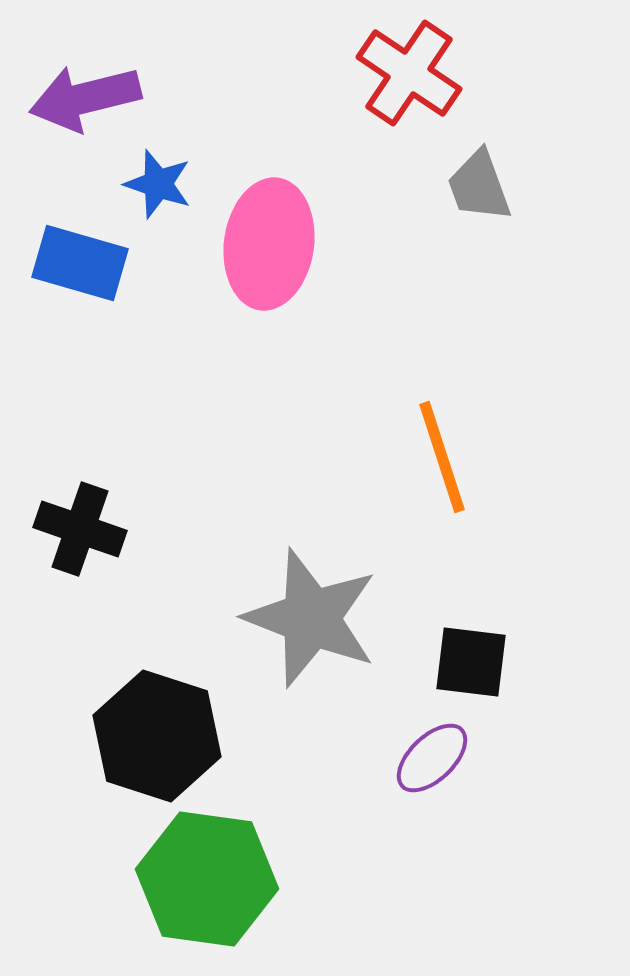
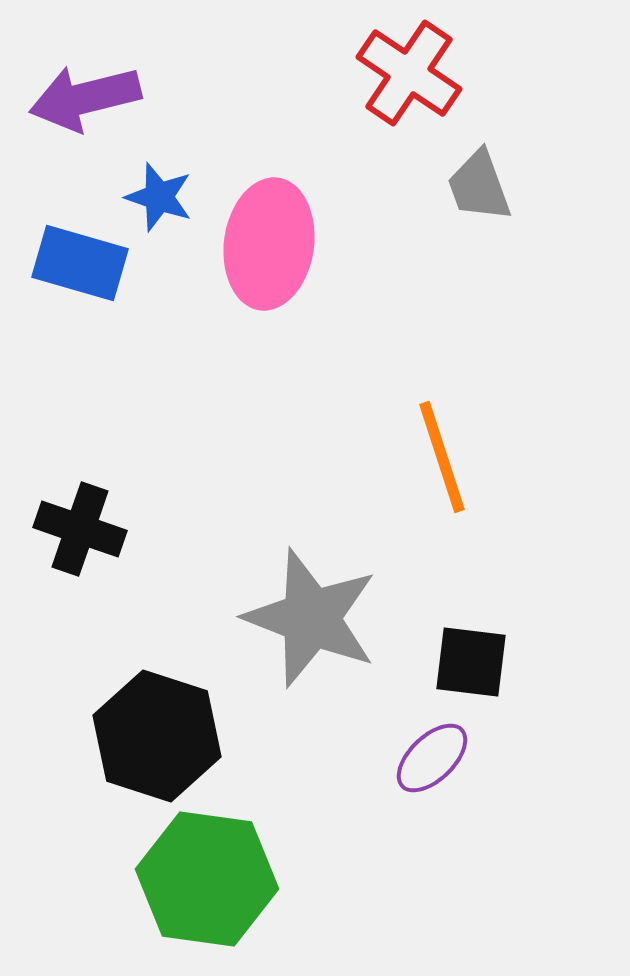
blue star: moved 1 px right, 13 px down
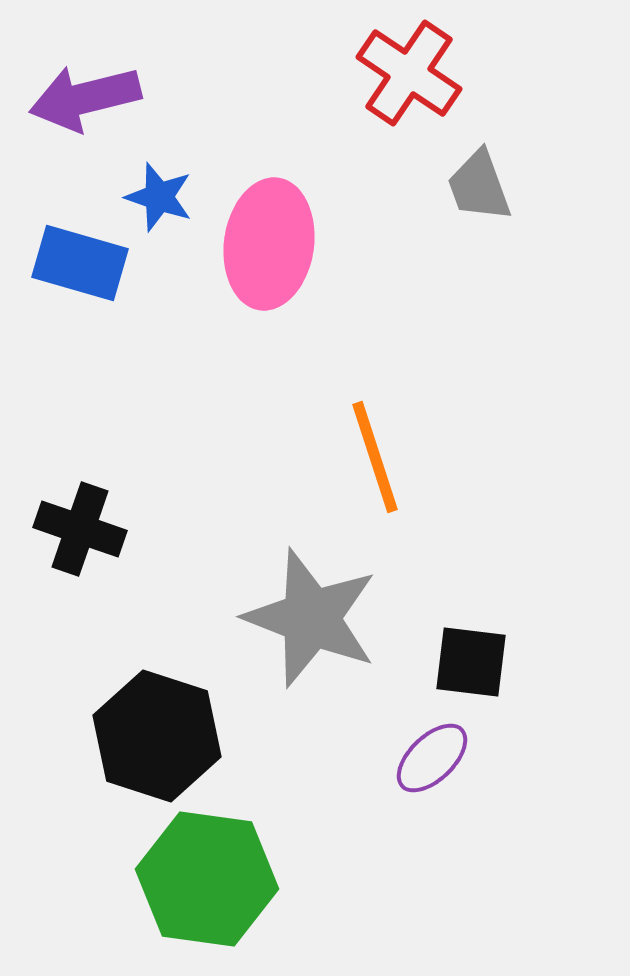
orange line: moved 67 px left
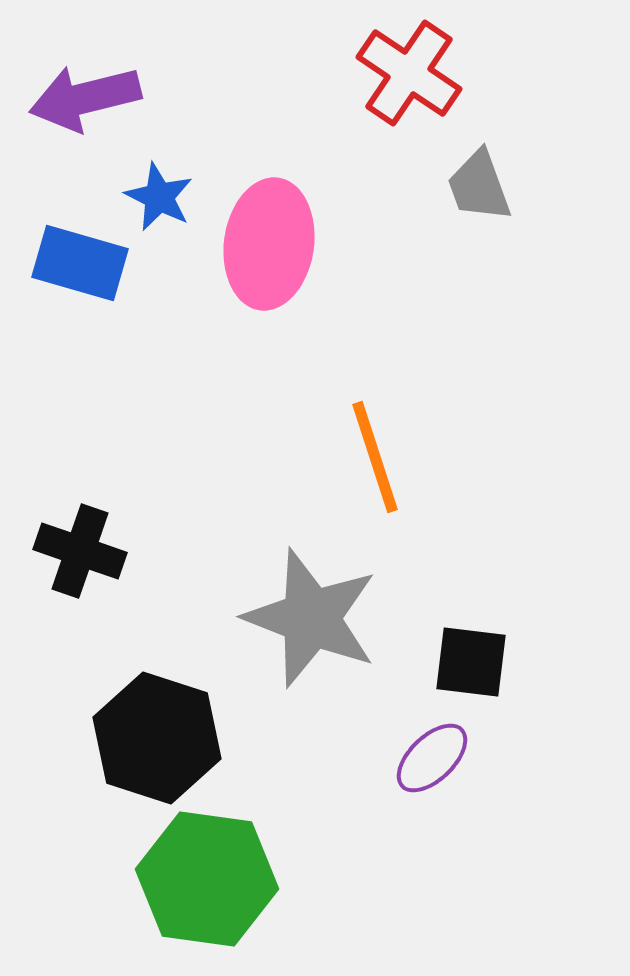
blue star: rotated 8 degrees clockwise
black cross: moved 22 px down
black hexagon: moved 2 px down
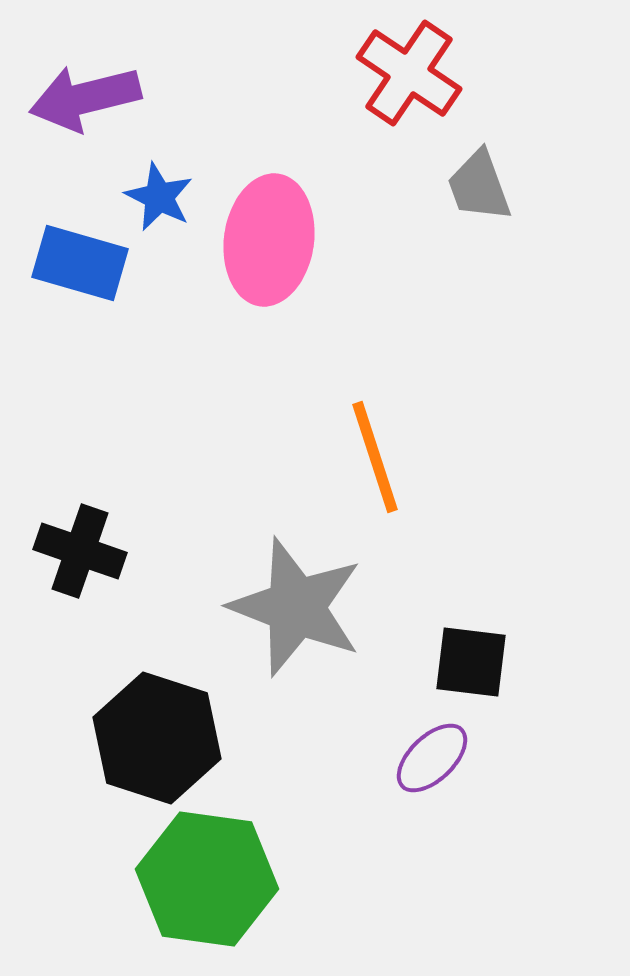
pink ellipse: moved 4 px up
gray star: moved 15 px left, 11 px up
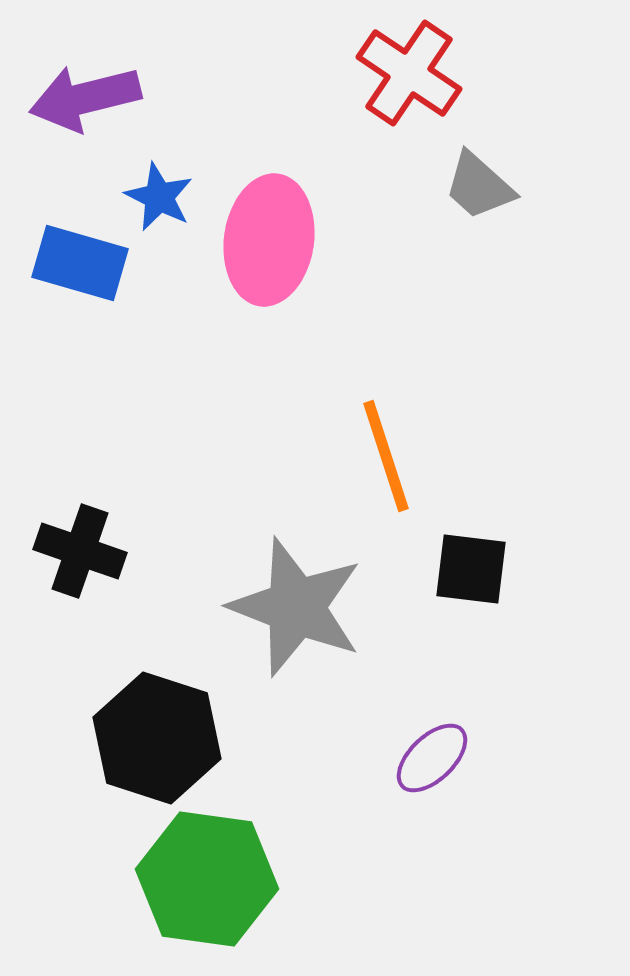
gray trapezoid: rotated 28 degrees counterclockwise
orange line: moved 11 px right, 1 px up
black square: moved 93 px up
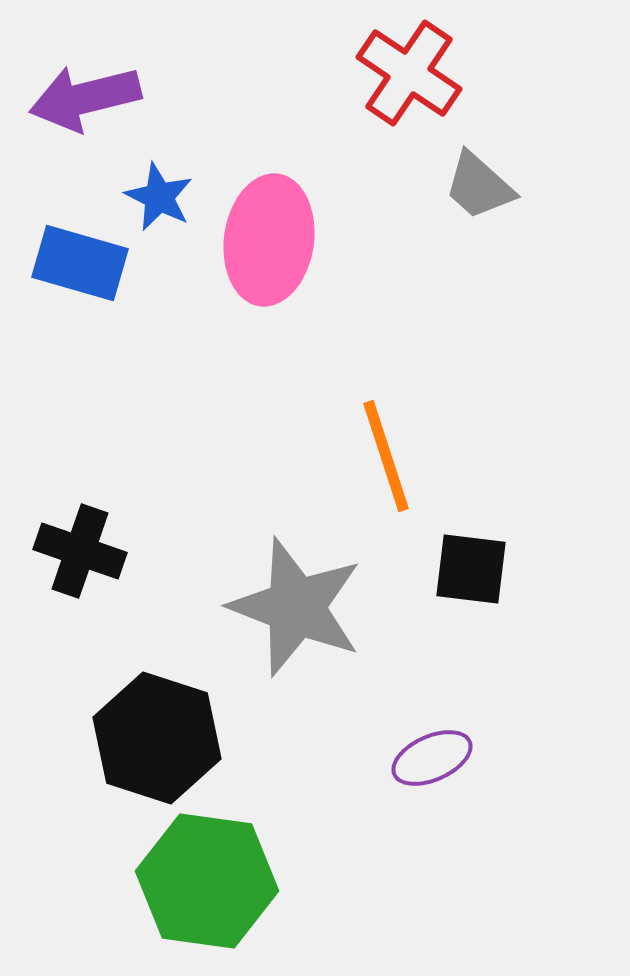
purple ellipse: rotated 20 degrees clockwise
green hexagon: moved 2 px down
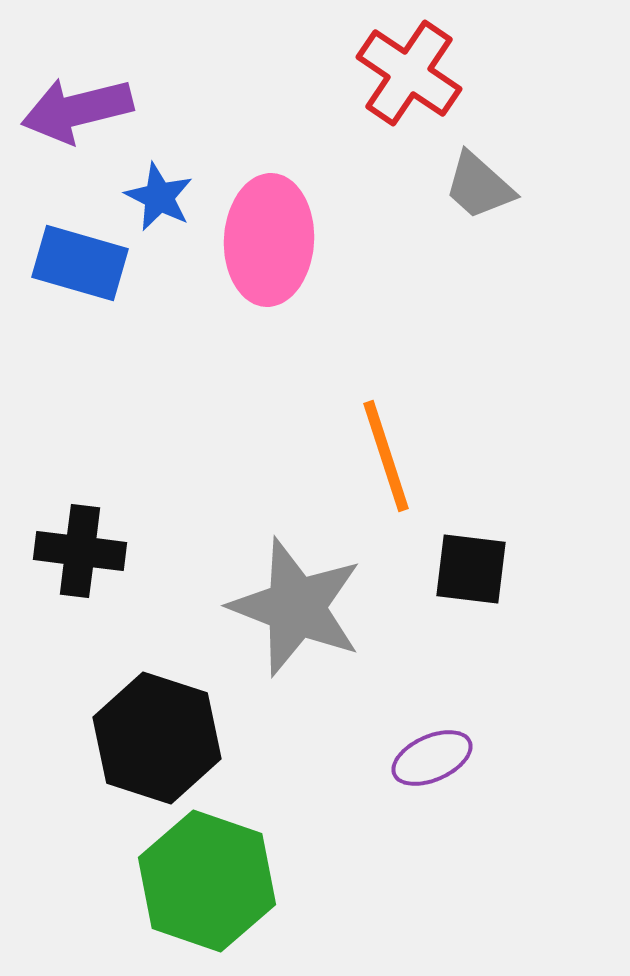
purple arrow: moved 8 px left, 12 px down
pink ellipse: rotated 5 degrees counterclockwise
black cross: rotated 12 degrees counterclockwise
green hexagon: rotated 11 degrees clockwise
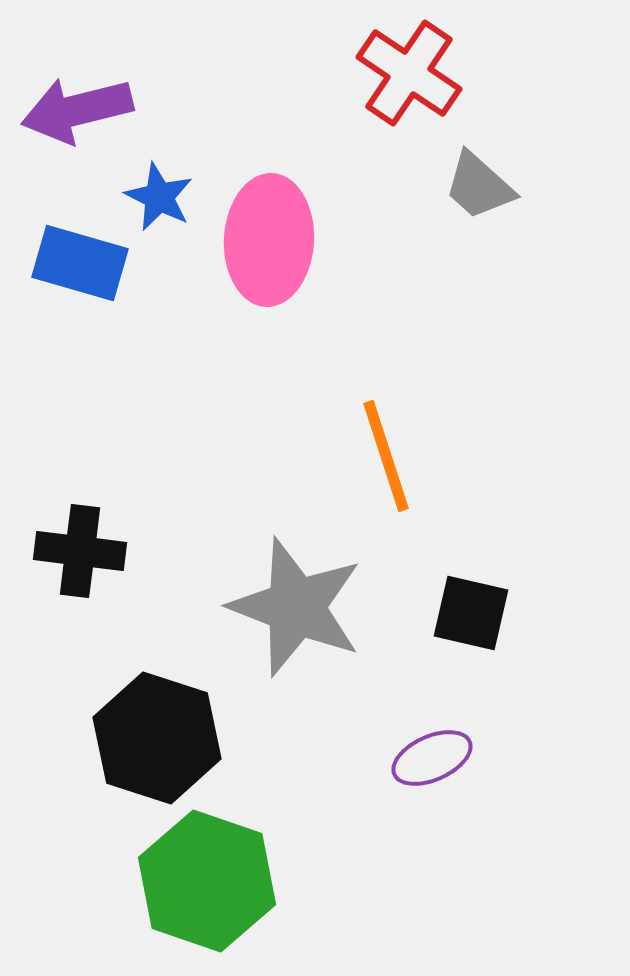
black square: moved 44 px down; rotated 6 degrees clockwise
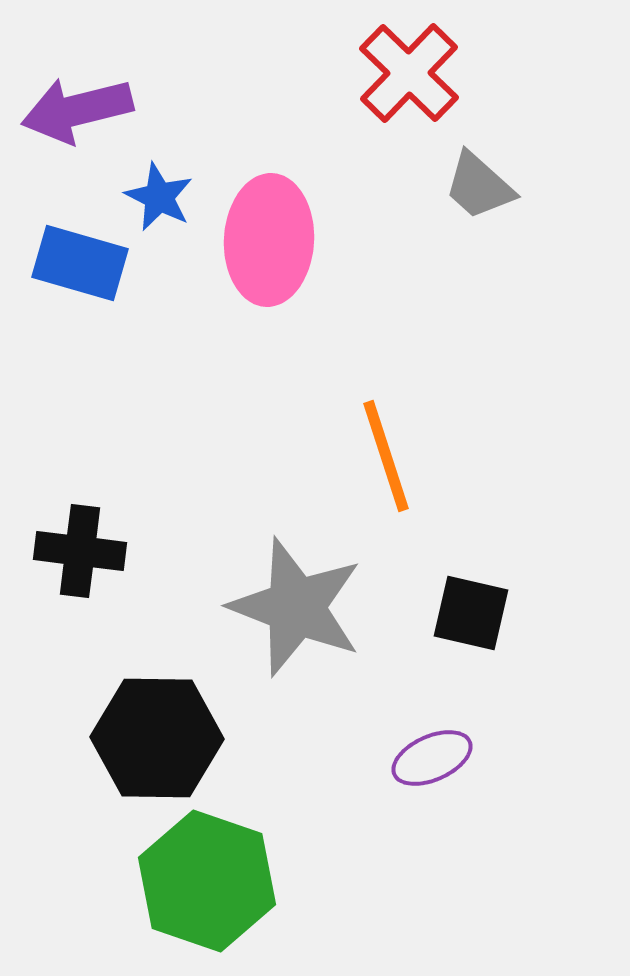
red cross: rotated 10 degrees clockwise
black hexagon: rotated 17 degrees counterclockwise
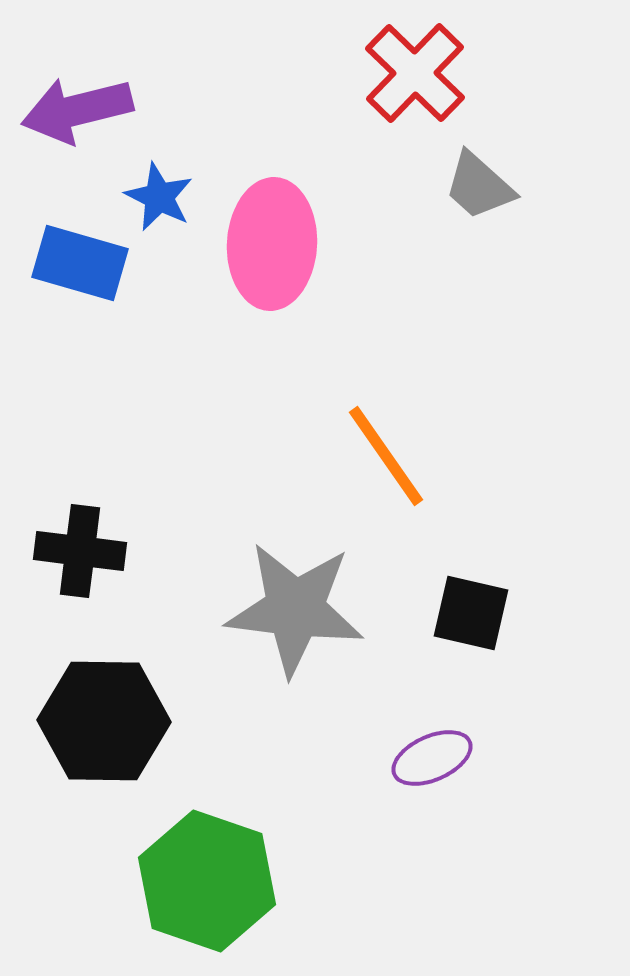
red cross: moved 6 px right
pink ellipse: moved 3 px right, 4 px down
orange line: rotated 17 degrees counterclockwise
gray star: moved 1 px left, 2 px down; rotated 14 degrees counterclockwise
black hexagon: moved 53 px left, 17 px up
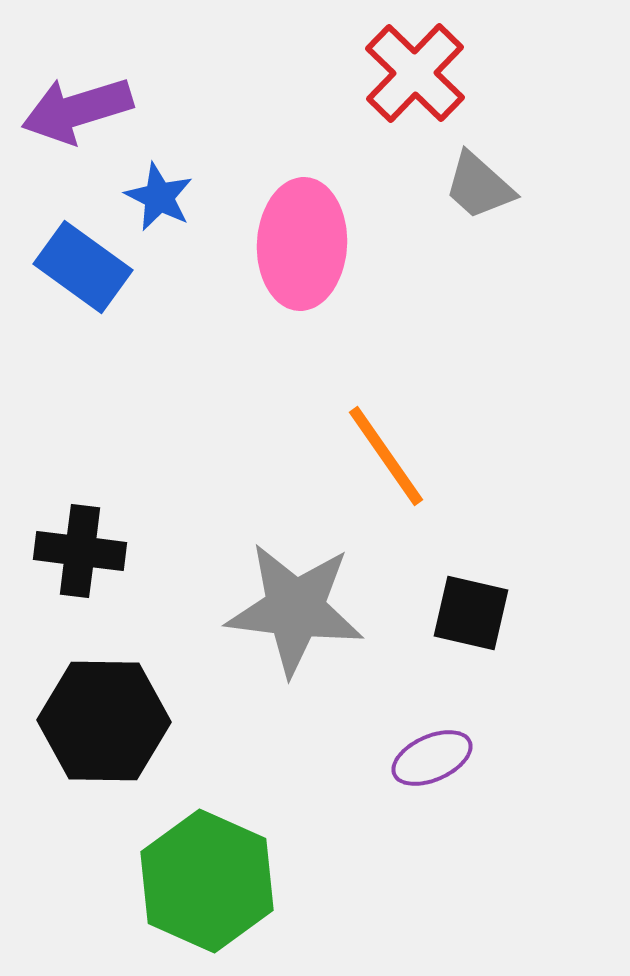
purple arrow: rotated 3 degrees counterclockwise
pink ellipse: moved 30 px right
blue rectangle: moved 3 px right, 4 px down; rotated 20 degrees clockwise
green hexagon: rotated 5 degrees clockwise
